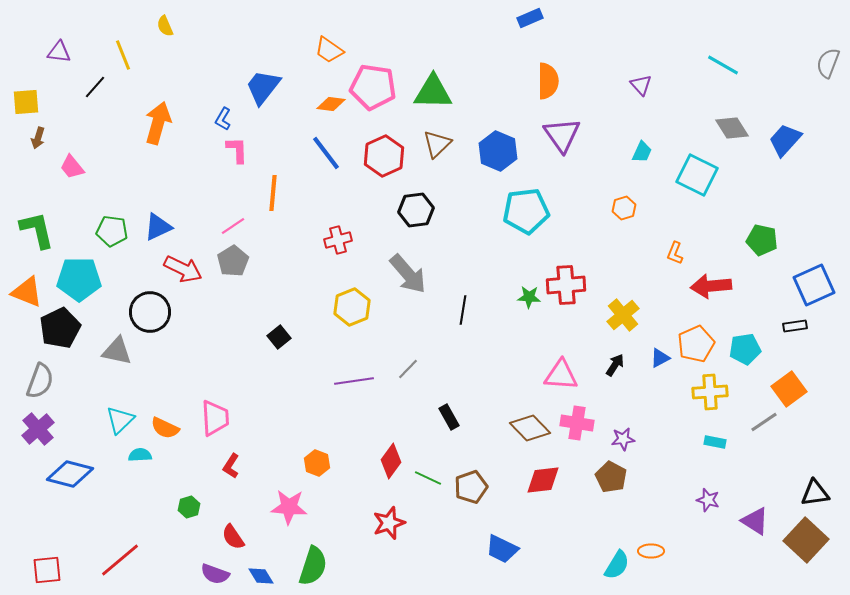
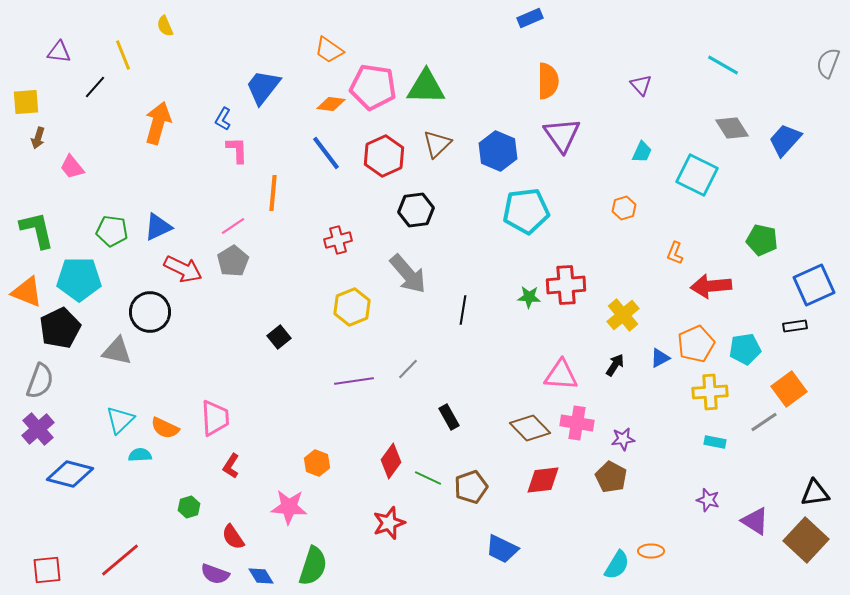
green triangle at (433, 92): moved 7 px left, 5 px up
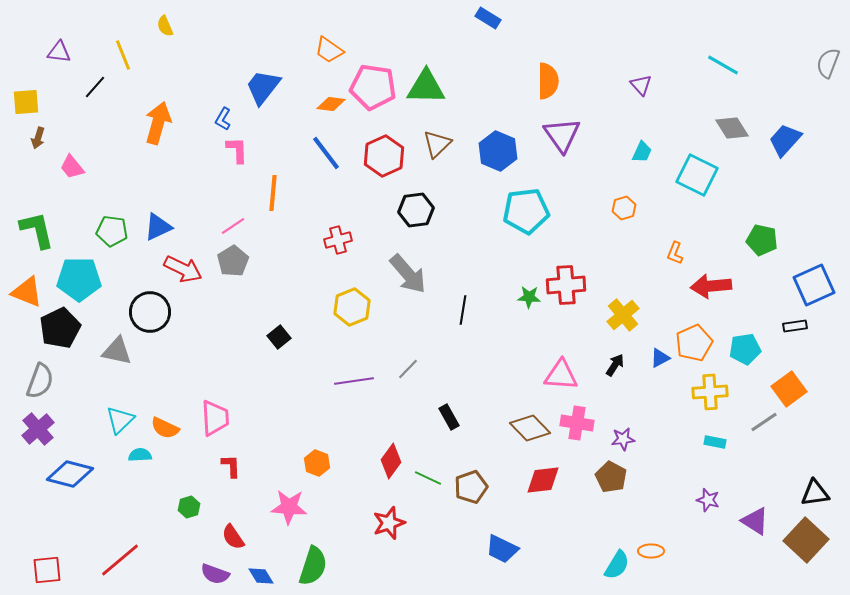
blue rectangle at (530, 18): moved 42 px left; rotated 55 degrees clockwise
orange pentagon at (696, 344): moved 2 px left, 1 px up
red L-shape at (231, 466): rotated 145 degrees clockwise
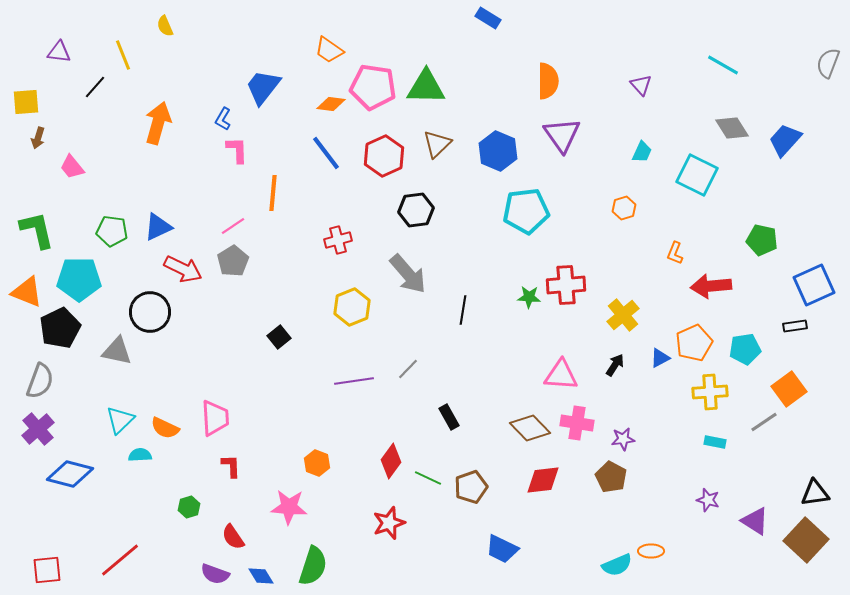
cyan semicircle at (617, 565): rotated 36 degrees clockwise
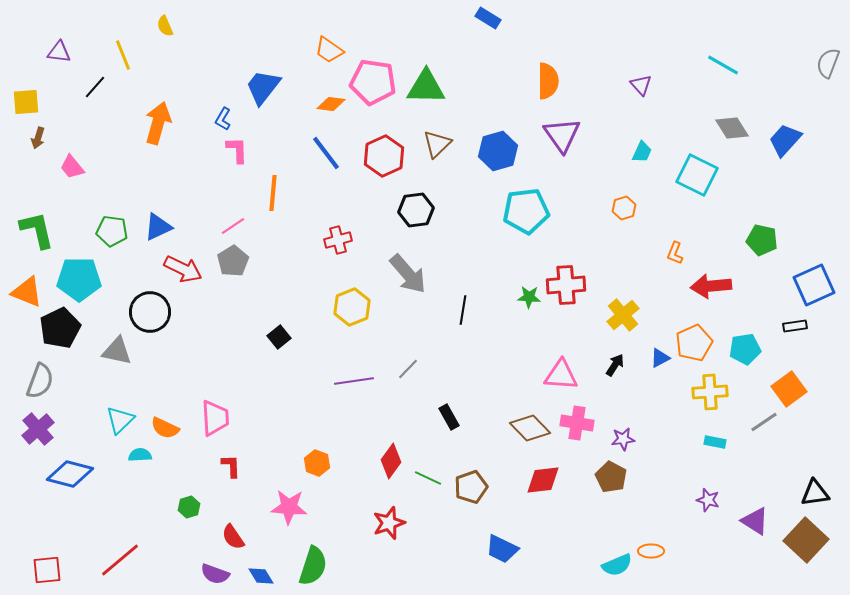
pink pentagon at (373, 87): moved 5 px up
blue hexagon at (498, 151): rotated 21 degrees clockwise
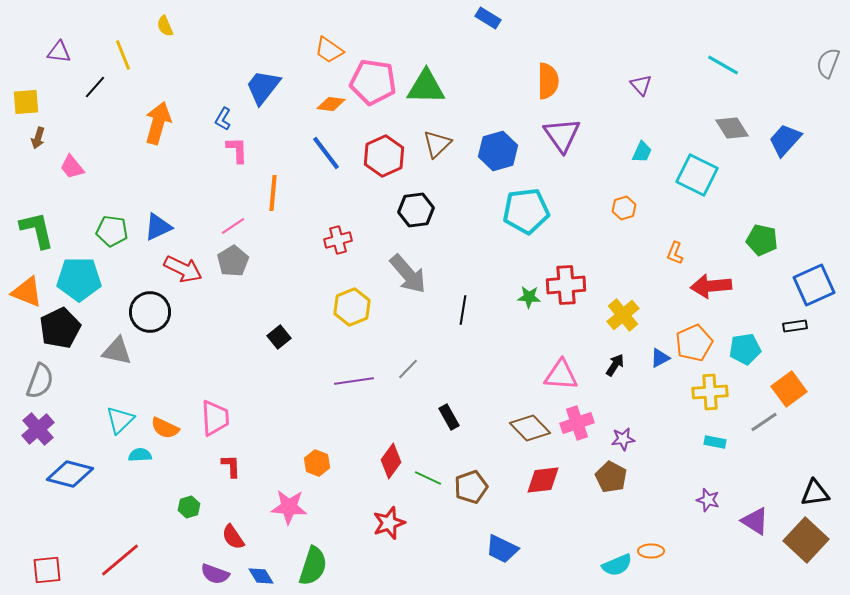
pink cross at (577, 423): rotated 28 degrees counterclockwise
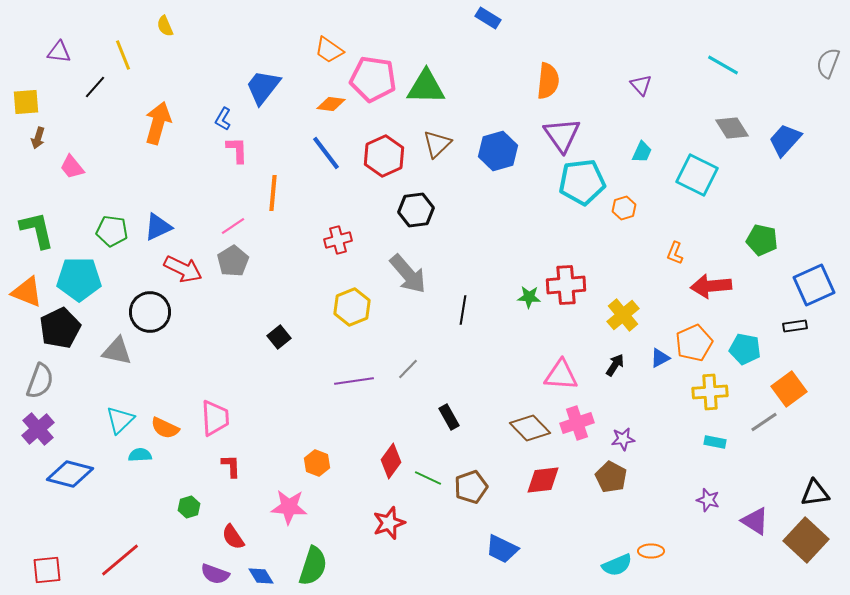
orange semicircle at (548, 81): rotated 6 degrees clockwise
pink pentagon at (373, 82): moved 3 px up
cyan pentagon at (526, 211): moved 56 px right, 29 px up
cyan pentagon at (745, 349): rotated 20 degrees clockwise
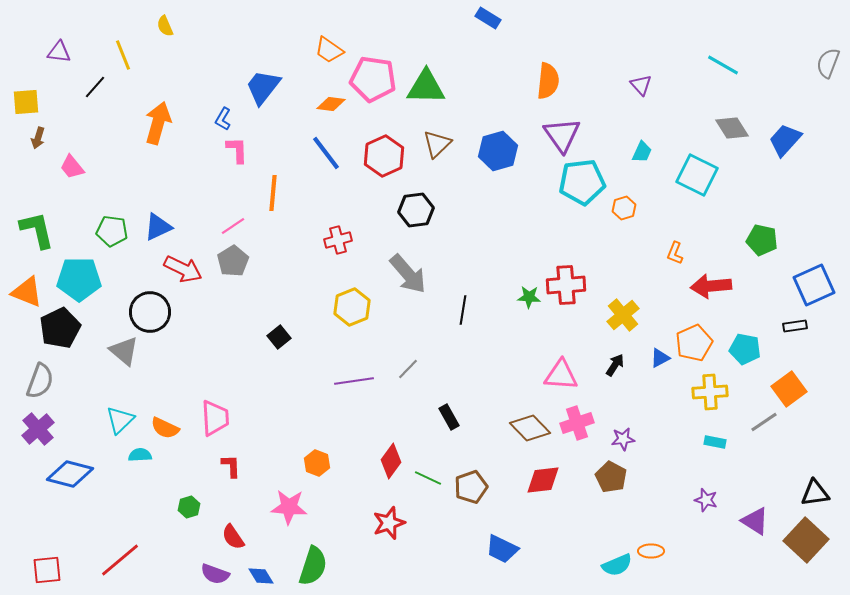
gray triangle at (117, 351): moved 7 px right; rotated 28 degrees clockwise
purple star at (708, 500): moved 2 px left
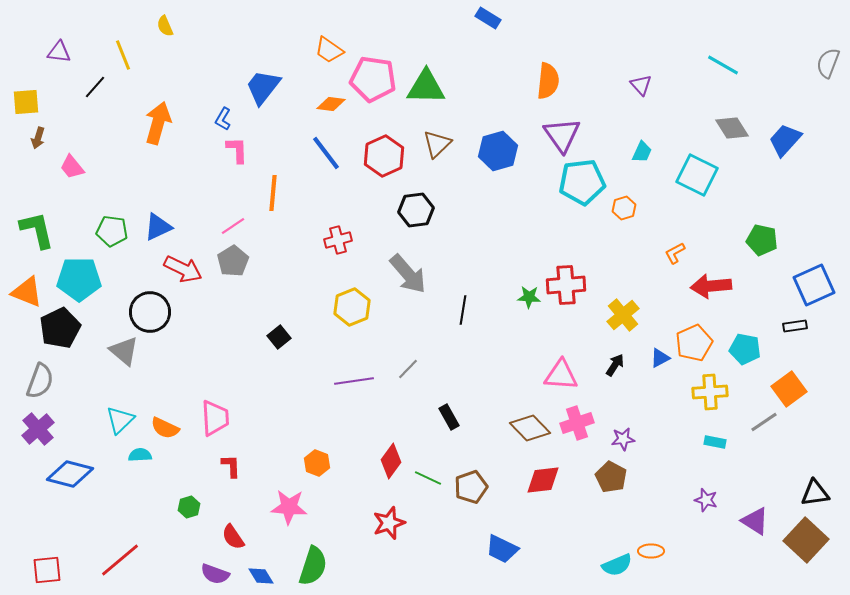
orange L-shape at (675, 253): rotated 40 degrees clockwise
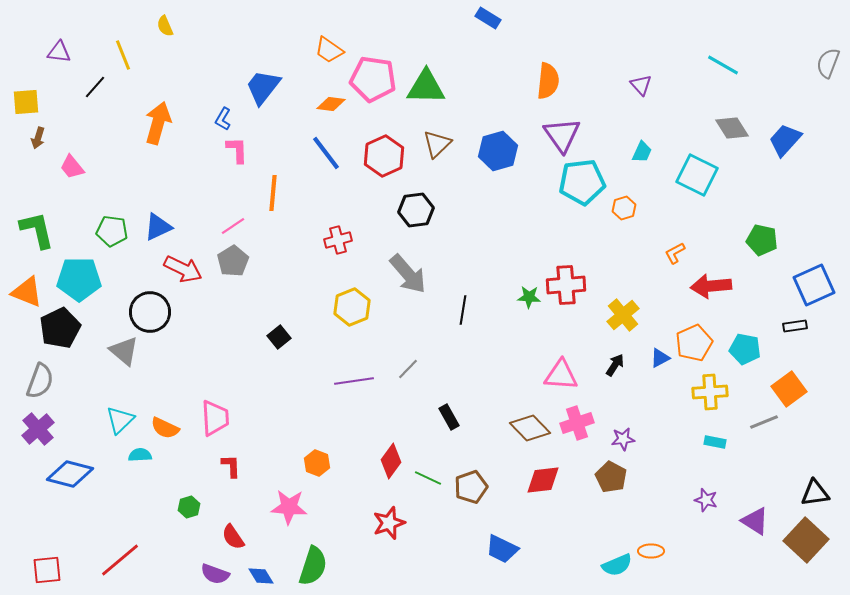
gray line at (764, 422): rotated 12 degrees clockwise
